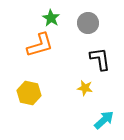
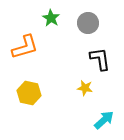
orange L-shape: moved 15 px left, 2 px down
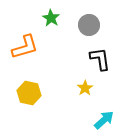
gray circle: moved 1 px right, 2 px down
yellow star: rotated 28 degrees clockwise
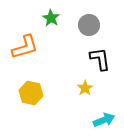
yellow hexagon: moved 2 px right
cyan arrow: rotated 20 degrees clockwise
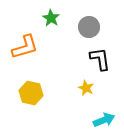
gray circle: moved 2 px down
yellow star: moved 1 px right; rotated 14 degrees counterclockwise
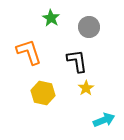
orange L-shape: moved 4 px right, 5 px down; rotated 92 degrees counterclockwise
black L-shape: moved 23 px left, 2 px down
yellow star: rotated 14 degrees clockwise
yellow hexagon: moved 12 px right
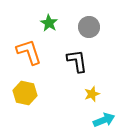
green star: moved 2 px left, 5 px down
yellow star: moved 6 px right, 6 px down; rotated 14 degrees clockwise
yellow hexagon: moved 18 px left
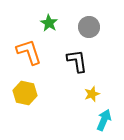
cyan arrow: rotated 45 degrees counterclockwise
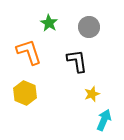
yellow hexagon: rotated 10 degrees clockwise
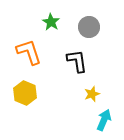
green star: moved 2 px right, 1 px up
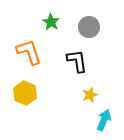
yellow star: moved 2 px left, 1 px down
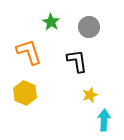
cyan arrow: rotated 20 degrees counterclockwise
